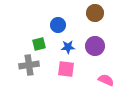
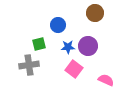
purple circle: moved 7 px left
pink square: moved 8 px right; rotated 30 degrees clockwise
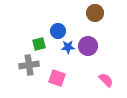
blue circle: moved 6 px down
pink square: moved 17 px left, 9 px down; rotated 18 degrees counterclockwise
pink semicircle: rotated 21 degrees clockwise
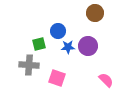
gray cross: rotated 12 degrees clockwise
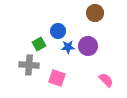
green square: rotated 16 degrees counterclockwise
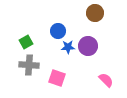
green square: moved 13 px left, 2 px up
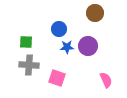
blue circle: moved 1 px right, 2 px up
green square: rotated 32 degrees clockwise
blue star: moved 1 px left
pink semicircle: rotated 21 degrees clockwise
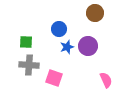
blue star: rotated 16 degrees counterclockwise
pink square: moved 3 px left
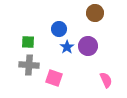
green square: moved 2 px right
blue star: rotated 16 degrees counterclockwise
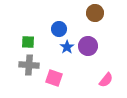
pink semicircle: rotated 63 degrees clockwise
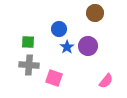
pink semicircle: moved 1 px down
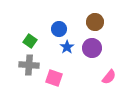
brown circle: moved 9 px down
green square: moved 2 px right, 1 px up; rotated 32 degrees clockwise
purple circle: moved 4 px right, 2 px down
pink semicircle: moved 3 px right, 4 px up
